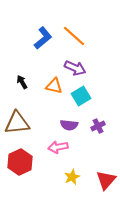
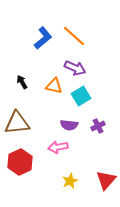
yellow star: moved 2 px left, 4 px down
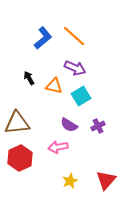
black arrow: moved 7 px right, 4 px up
purple semicircle: rotated 24 degrees clockwise
red hexagon: moved 4 px up
